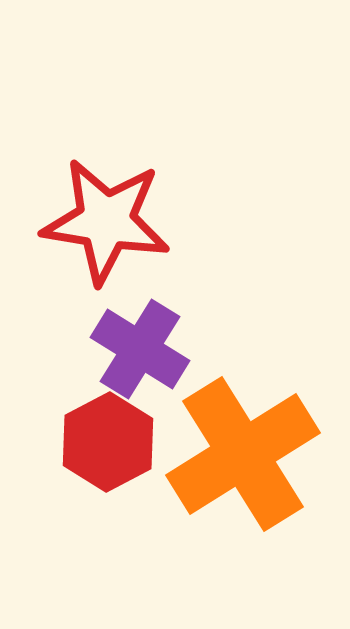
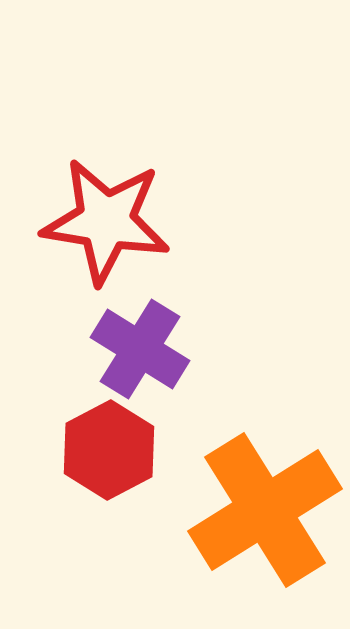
red hexagon: moved 1 px right, 8 px down
orange cross: moved 22 px right, 56 px down
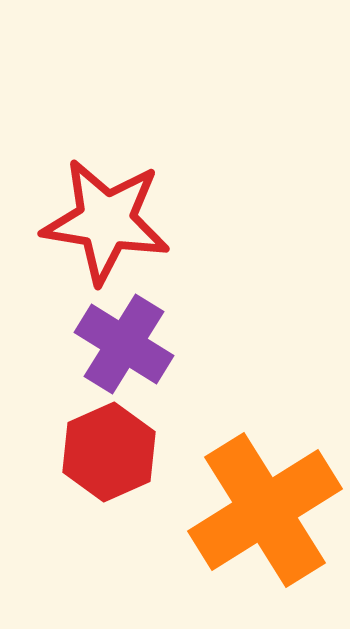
purple cross: moved 16 px left, 5 px up
red hexagon: moved 2 px down; rotated 4 degrees clockwise
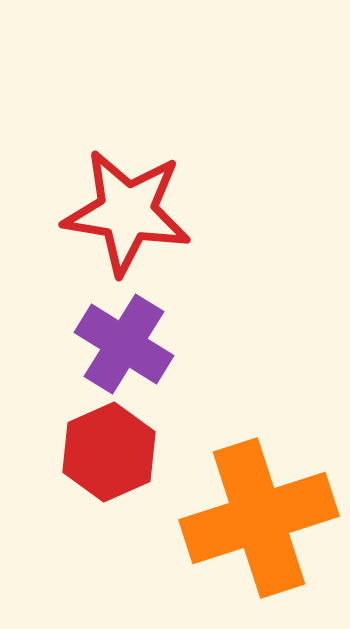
red star: moved 21 px right, 9 px up
orange cross: moved 6 px left, 8 px down; rotated 14 degrees clockwise
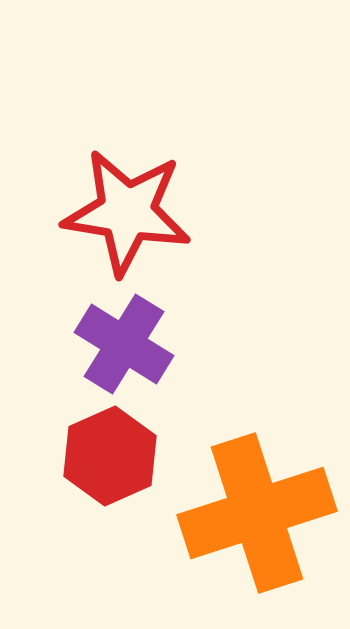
red hexagon: moved 1 px right, 4 px down
orange cross: moved 2 px left, 5 px up
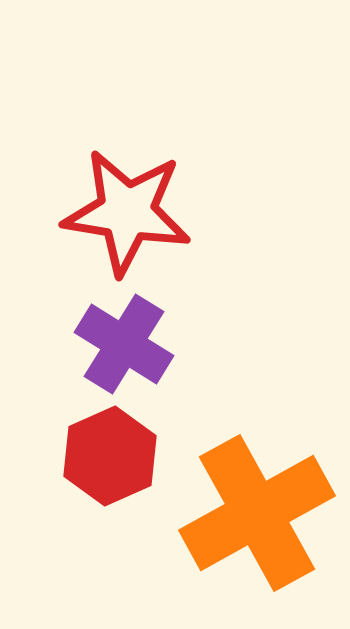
orange cross: rotated 11 degrees counterclockwise
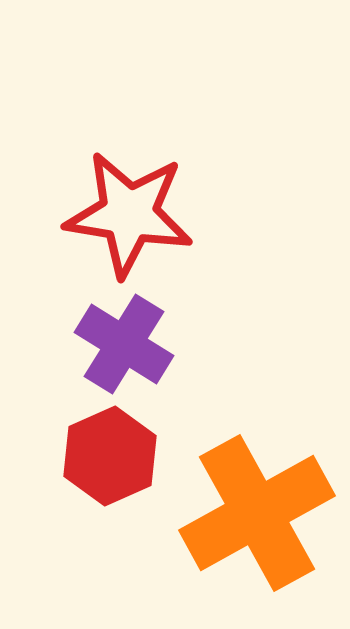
red star: moved 2 px right, 2 px down
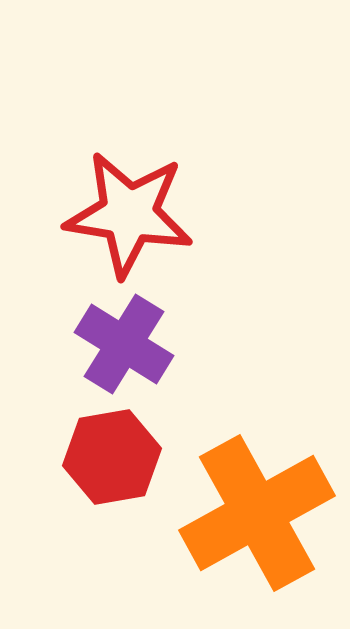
red hexagon: moved 2 px right, 1 px down; rotated 14 degrees clockwise
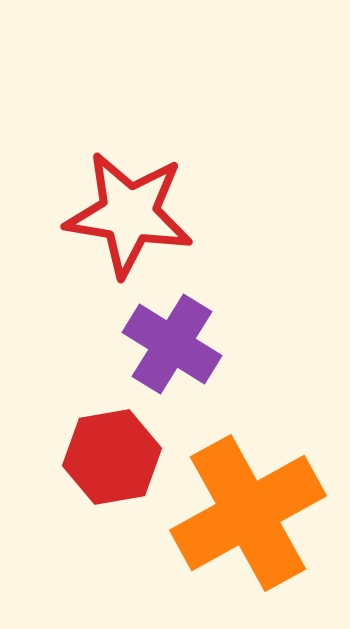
purple cross: moved 48 px right
orange cross: moved 9 px left
